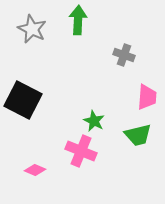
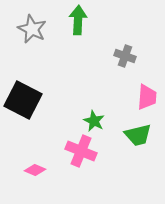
gray cross: moved 1 px right, 1 px down
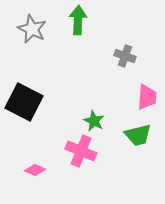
black square: moved 1 px right, 2 px down
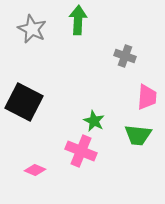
green trapezoid: rotated 20 degrees clockwise
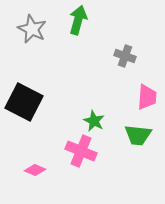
green arrow: rotated 12 degrees clockwise
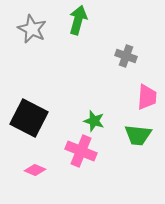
gray cross: moved 1 px right
black square: moved 5 px right, 16 px down
green star: rotated 10 degrees counterclockwise
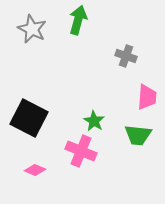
green star: rotated 15 degrees clockwise
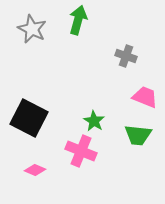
pink trapezoid: moved 2 px left; rotated 72 degrees counterclockwise
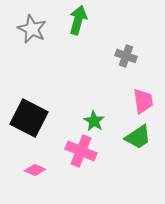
pink trapezoid: moved 2 px left, 4 px down; rotated 60 degrees clockwise
green trapezoid: moved 2 px down; rotated 40 degrees counterclockwise
